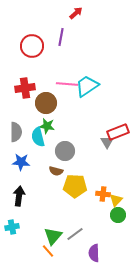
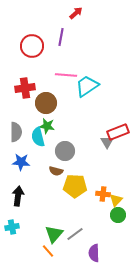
pink line: moved 1 px left, 9 px up
black arrow: moved 1 px left
green triangle: moved 1 px right, 2 px up
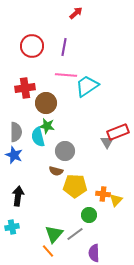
purple line: moved 3 px right, 10 px down
blue star: moved 7 px left, 7 px up; rotated 18 degrees clockwise
green circle: moved 29 px left
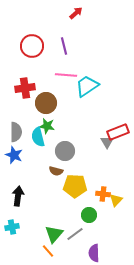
purple line: moved 1 px up; rotated 24 degrees counterclockwise
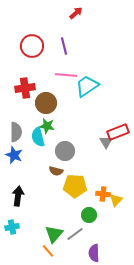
gray triangle: moved 1 px left
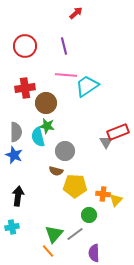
red circle: moved 7 px left
